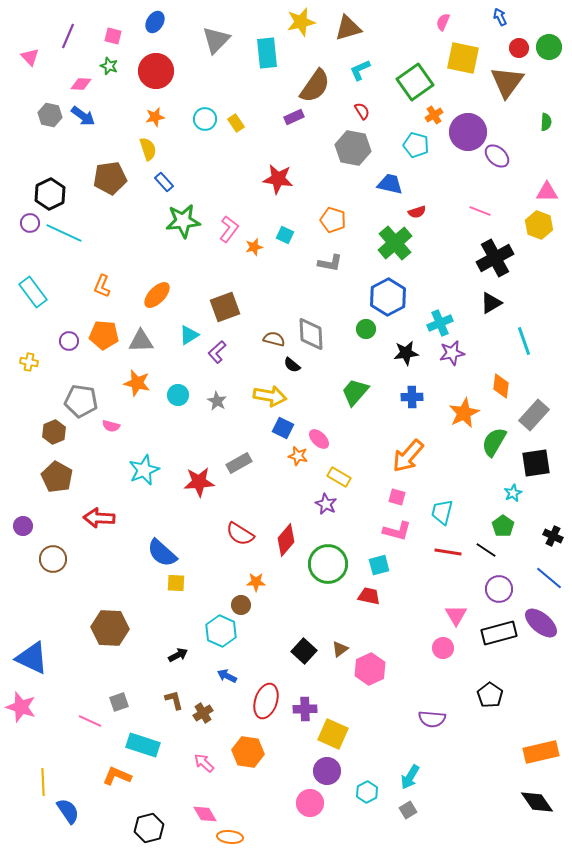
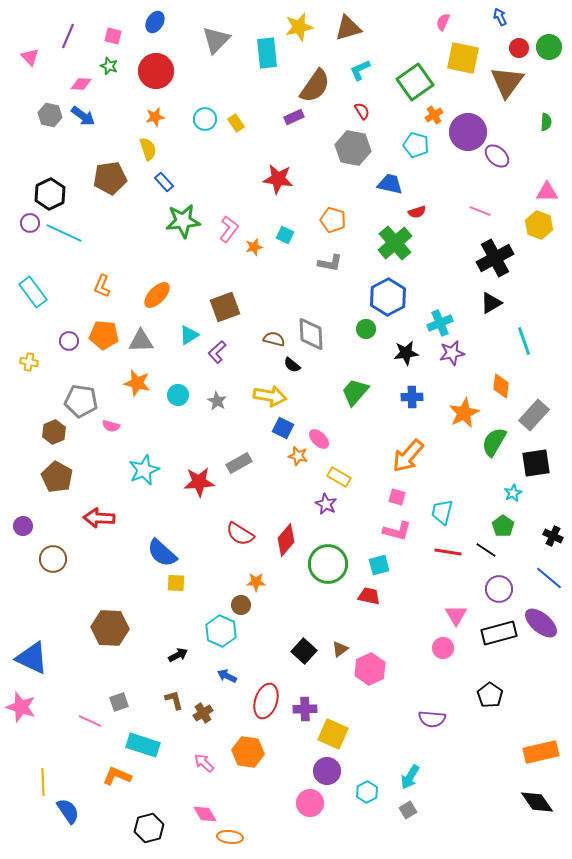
yellow star at (301, 22): moved 2 px left, 5 px down
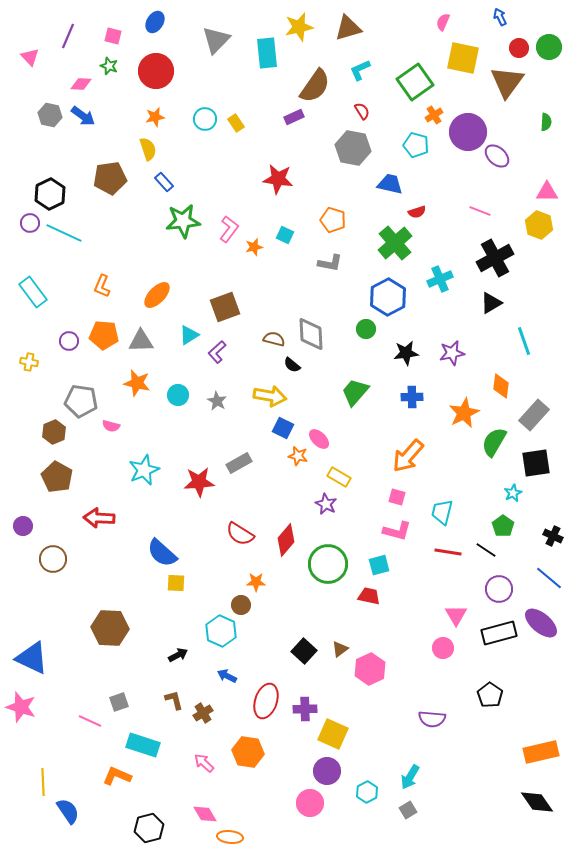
cyan cross at (440, 323): moved 44 px up
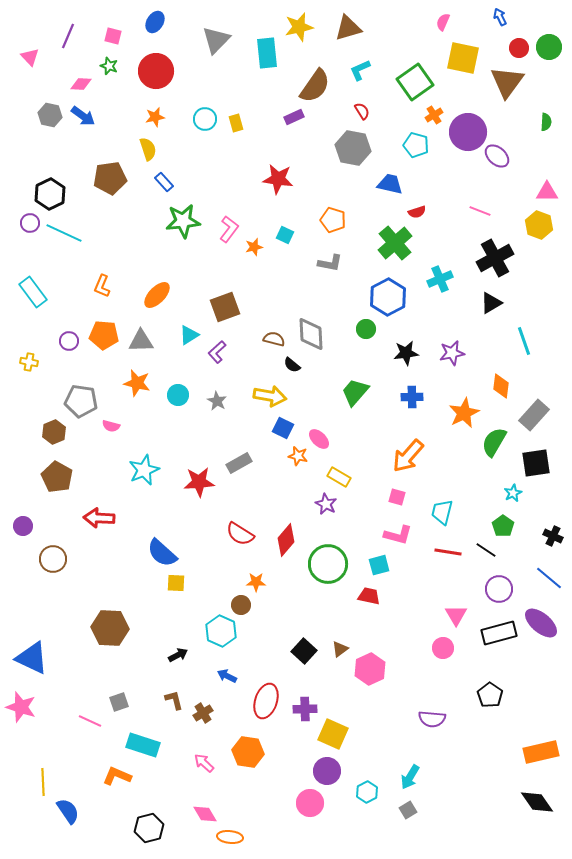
yellow rectangle at (236, 123): rotated 18 degrees clockwise
pink L-shape at (397, 531): moved 1 px right, 4 px down
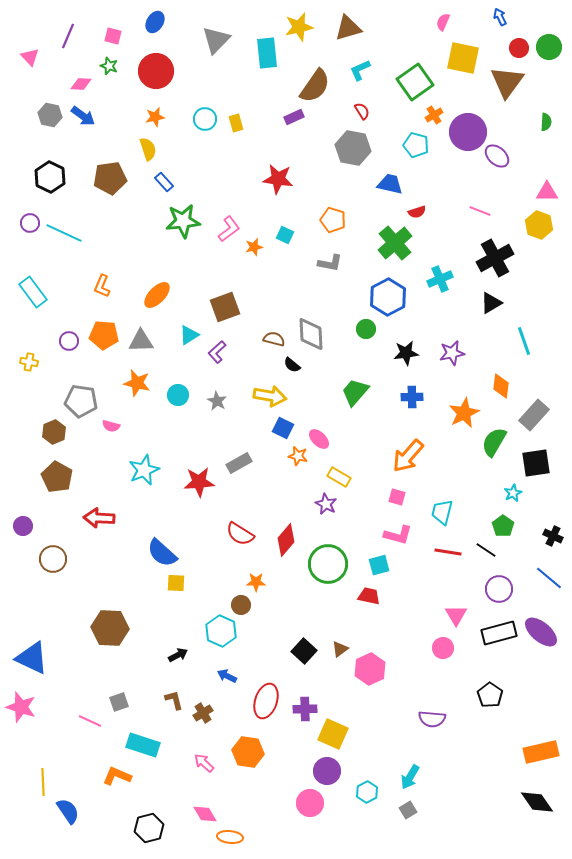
black hexagon at (50, 194): moved 17 px up; rotated 8 degrees counterclockwise
pink L-shape at (229, 229): rotated 16 degrees clockwise
purple ellipse at (541, 623): moved 9 px down
